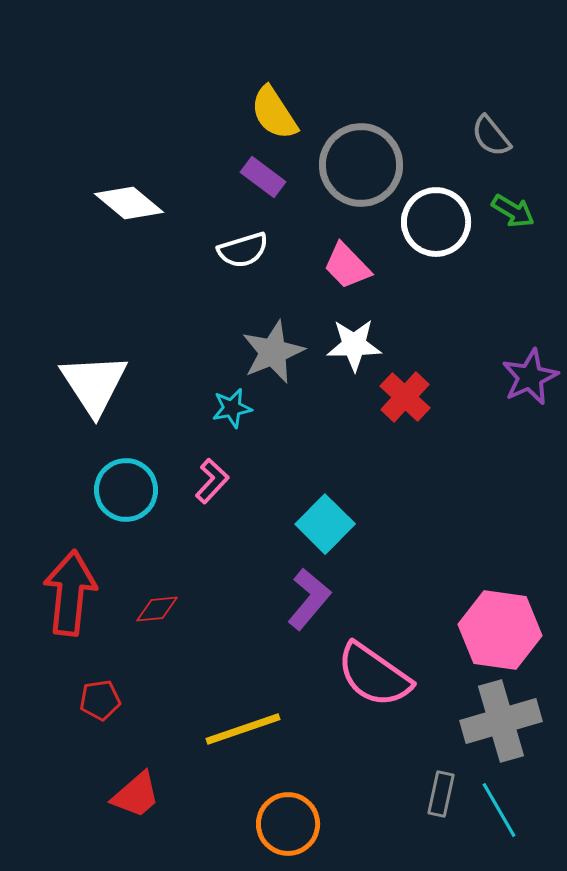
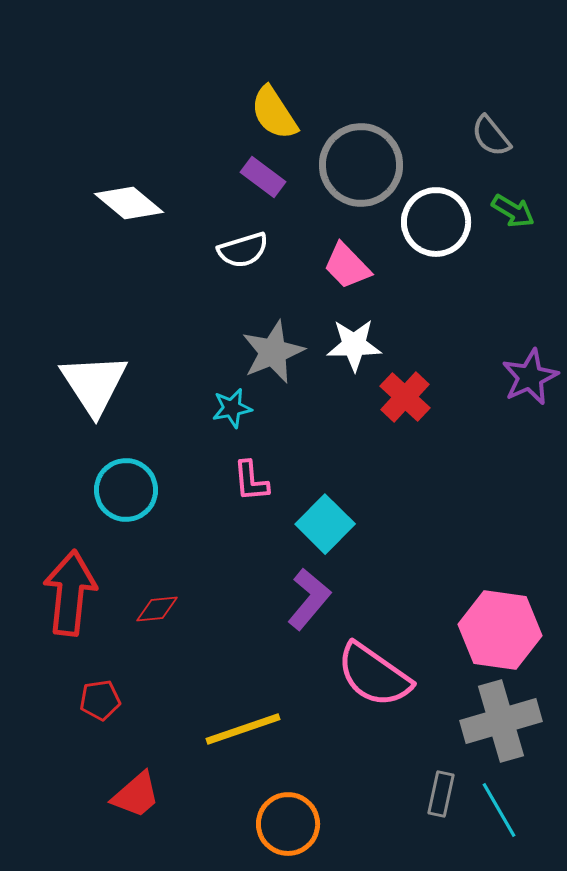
pink L-shape: moved 39 px right; rotated 132 degrees clockwise
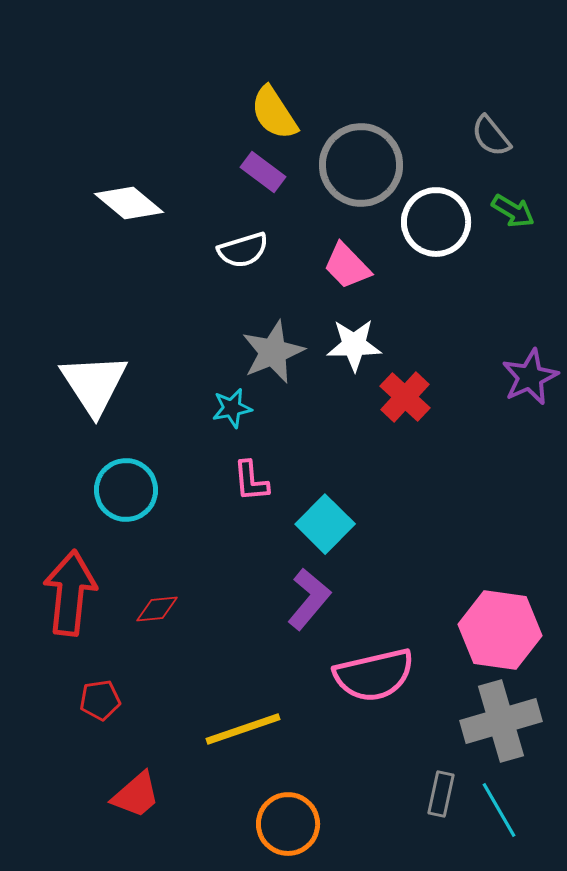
purple rectangle: moved 5 px up
pink semicircle: rotated 48 degrees counterclockwise
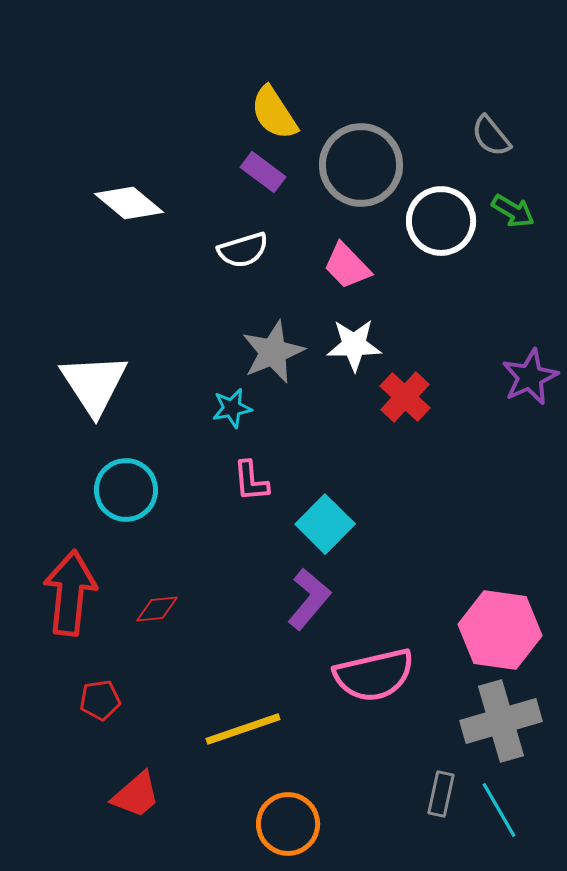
white circle: moved 5 px right, 1 px up
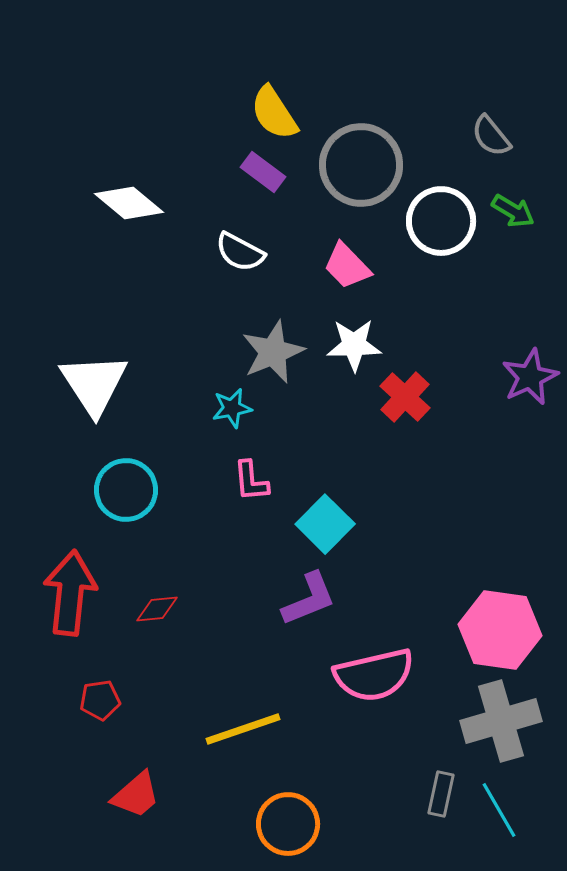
white semicircle: moved 3 px left, 2 px down; rotated 45 degrees clockwise
purple L-shape: rotated 28 degrees clockwise
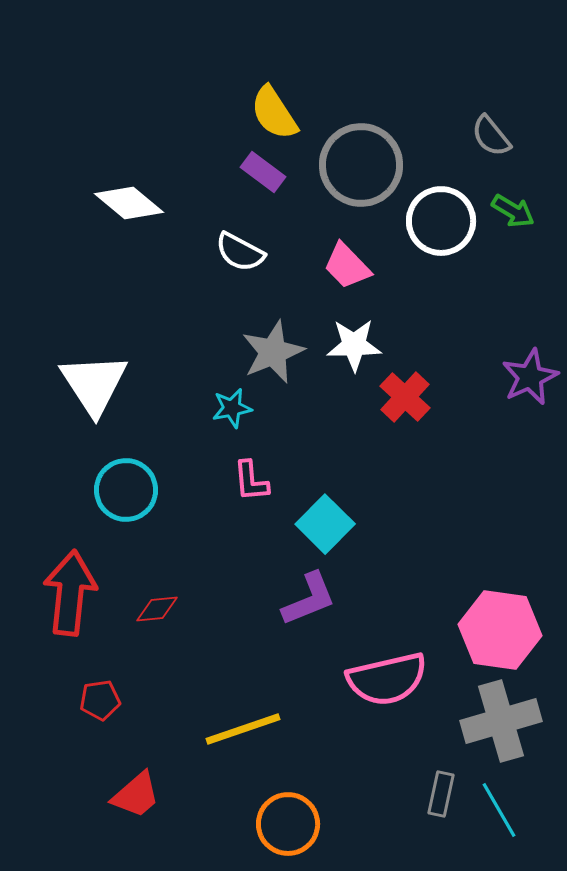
pink semicircle: moved 13 px right, 4 px down
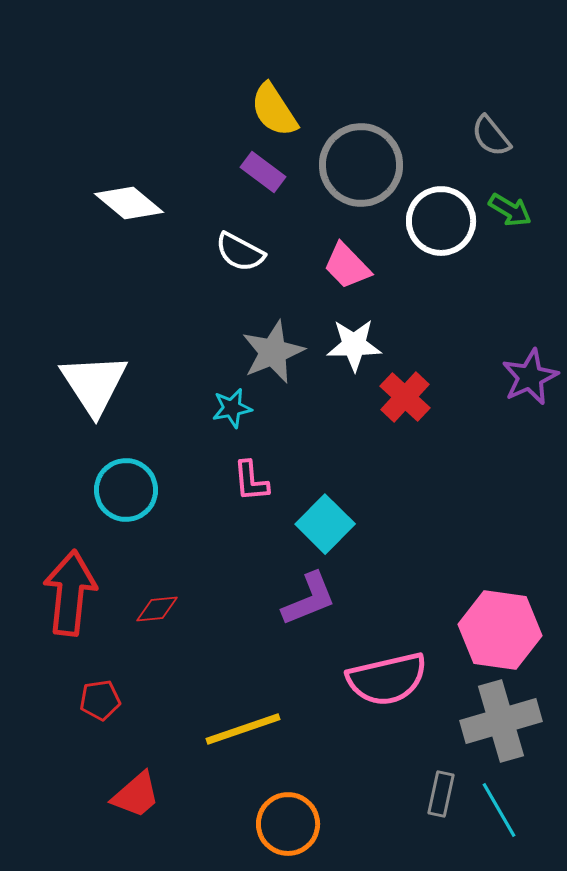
yellow semicircle: moved 3 px up
green arrow: moved 3 px left, 1 px up
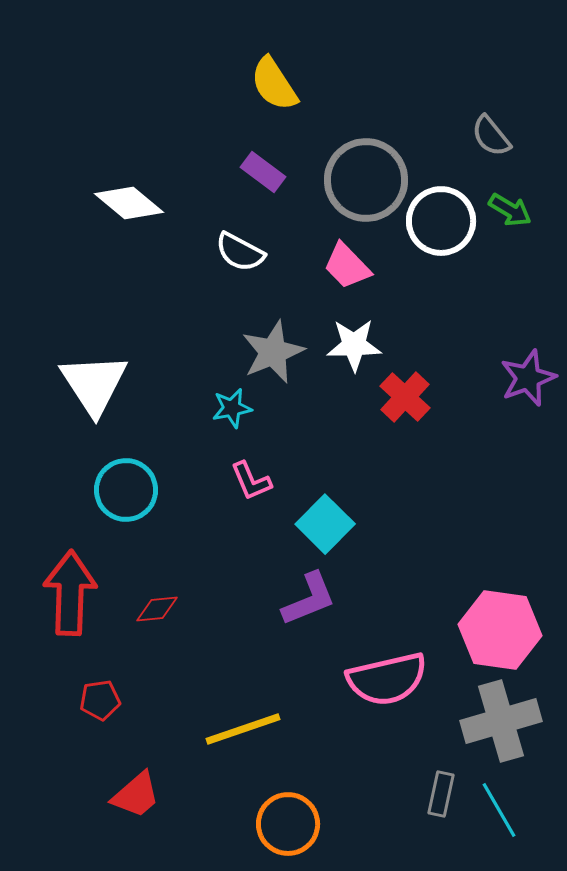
yellow semicircle: moved 26 px up
gray circle: moved 5 px right, 15 px down
purple star: moved 2 px left, 1 px down; rotated 4 degrees clockwise
pink L-shape: rotated 18 degrees counterclockwise
red arrow: rotated 4 degrees counterclockwise
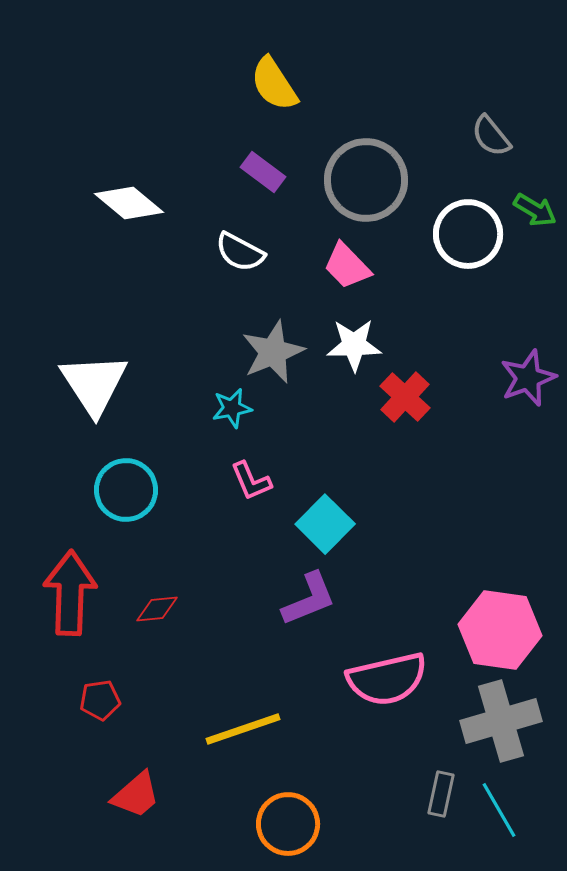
green arrow: moved 25 px right
white circle: moved 27 px right, 13 px down
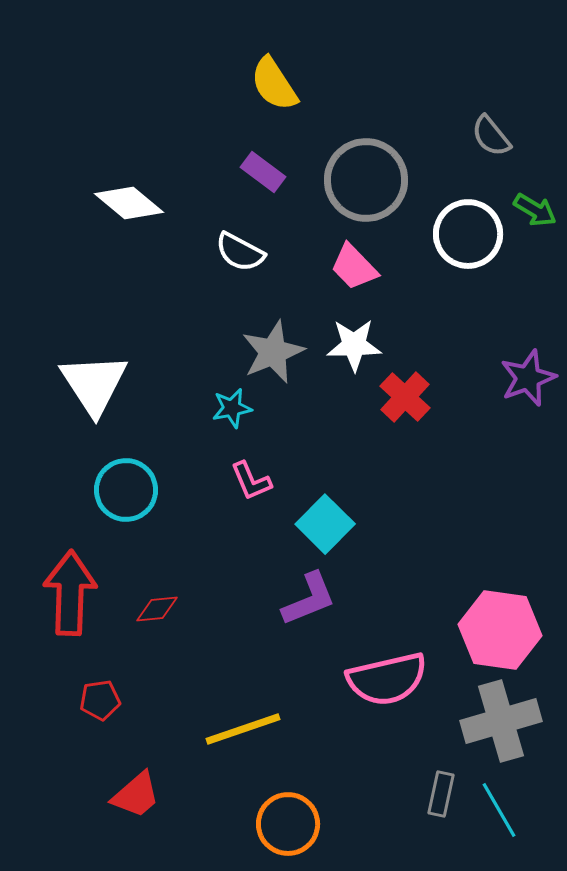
pink trapezoid: moved 7 px right, 1 px down
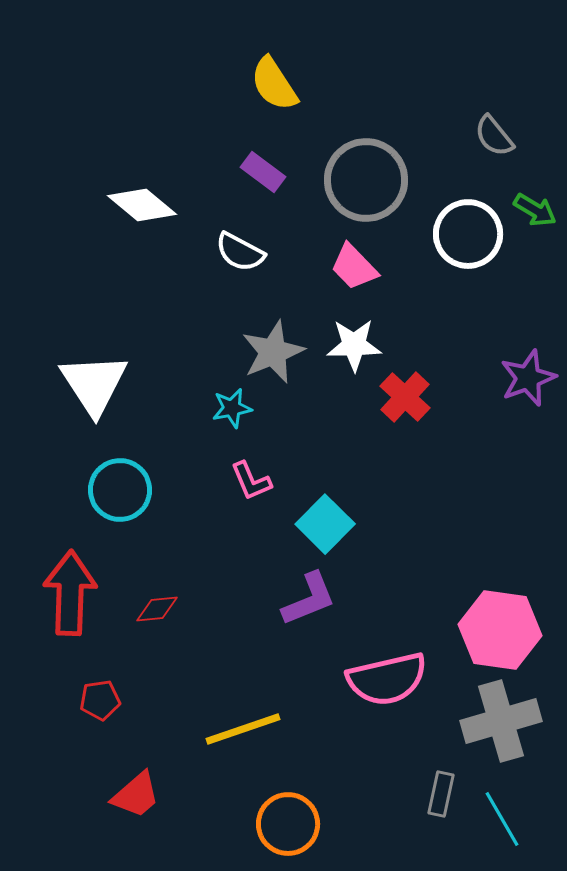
gray semicircle: moved 3 px right
white diamond: moved 13 px right, 2 px down
cyan circle: moved 6 px left
cyan line: moved 3 px right, 9 px down
